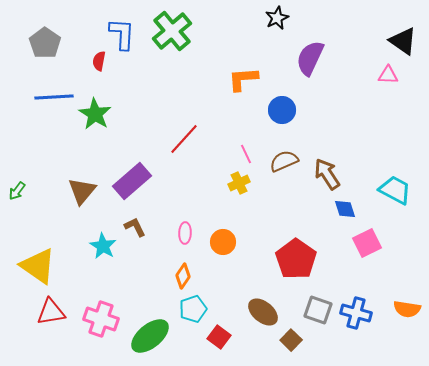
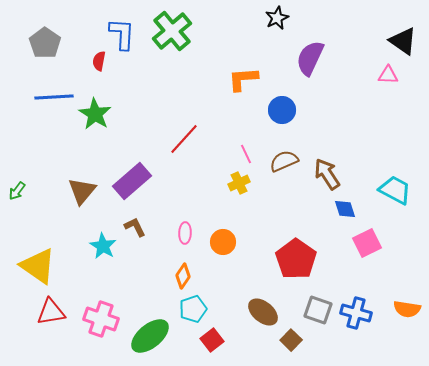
red square: moved 7 px left, 3 px down; rotated 15 degrees clockwise
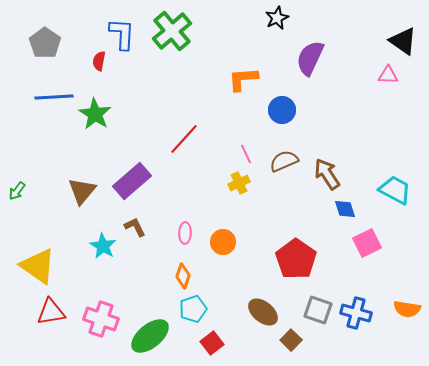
orange diamond: rotated 15 degrees counterclockwise
red square: moved 3 px down
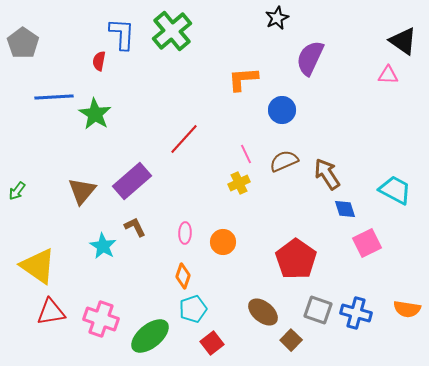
gray pentagon: moved 22 px left
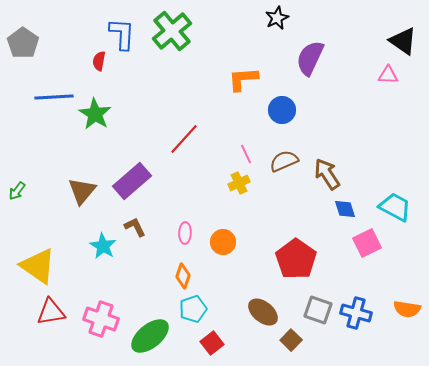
cyan trapezoid: moved 17 px down
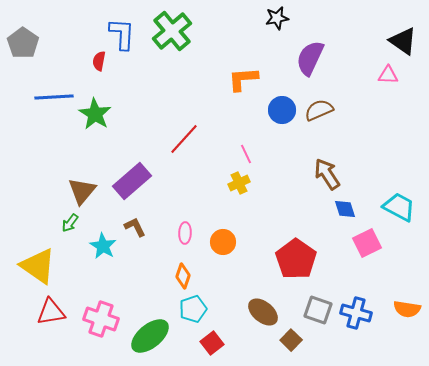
black star: rotated 15 degrees clockwise
brown semicircle: moved 35 px right, 51 px up
green arrow: moved 53 px right, 32 px down
cyan trapezoid: moved 4 px right
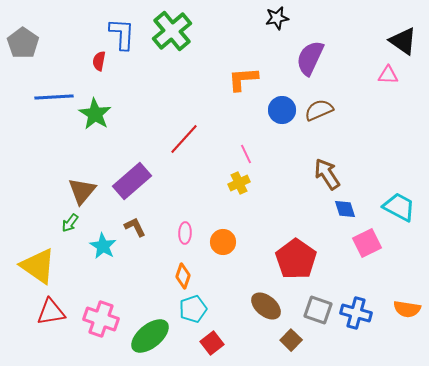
brown ellipse: moved 3 px right, 6 px up
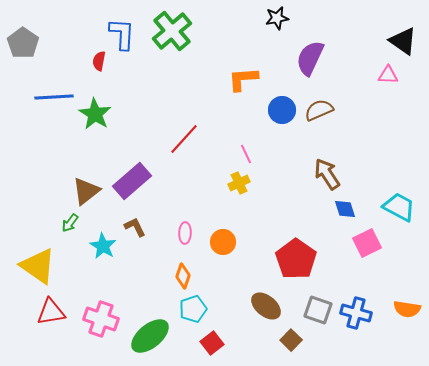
brown triangle: moved 4 px right; rotated 12 degrees clockwise
